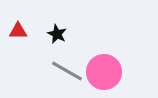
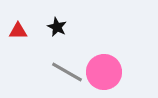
black star: moved 7 px up
gray line: moved 1 px down
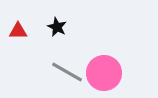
pink circle: moved 1 px down
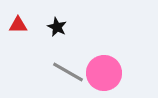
red triangle: moved 6 px up
gray line: moved 1 px right
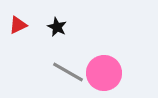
red triangle: rotated 24 degrees counterclockwise
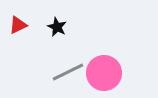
gray line: rotated 56 degrees counterclockwise
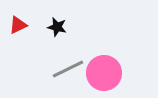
black star: rotated 12 degrees counterclockwise
gray line: moved 3 px up
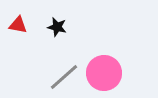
red triangle: rotated 36 degrees clockwise
gray line: moved 4 px left, 8 px down; rotated 16 degrees counterclockwise
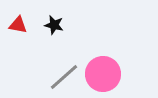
black star: moved 3 px left, 2 px up
pink circle: moved 1 px left, 1 px down
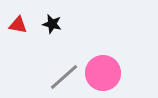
black star: moved 2 px left, 1 px up
pink circle: moved 1 px up
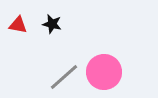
pink circle: moved 1 px right, 1 px up
